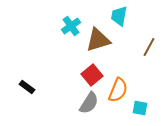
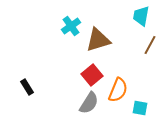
cyan trapezoid: moved 22 px right
brown line: moved 1 px right, 2 px up
black rectangle: rotated 21 degrees clockwise
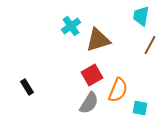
red square: rotated 10 degrees clockwise
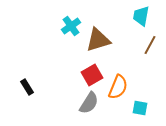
orange semicircle: moved 3 px up
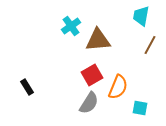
brown triangle: rotated 12 degrees clockwise
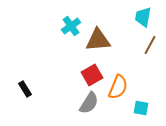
cyan trapezoid: moved 2 px right, 1 px down
black rectangle: moved 2 px left, 2 px down
cyan square: moved 1 px right
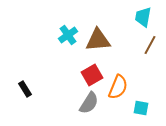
cyan cross: moved 3 px left, 9 px down
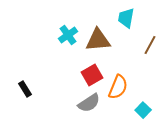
cyan trapezoid: moved 17 px left, 1 px down
gray semicircle: rotated 25 degrees clockwise
cyan square: moved 2 px right, 2 px down; rotated 35 degrees clockwise
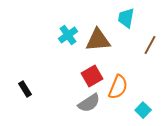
red square: moved 1 px down
